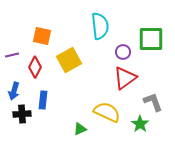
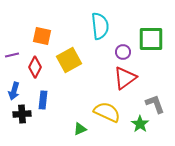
gray L-shape: moved 2 px right, 2 px down
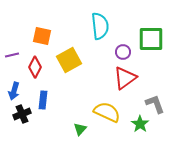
black cross: rotated 18 degrees counterclockwise
green triangle: rotated 24 degrees counterclockwise
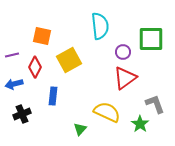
blue arrow: moved 7 px up; rotated 60 degrees clockwise
blue rectangle: moved 10 px right, 4 px up
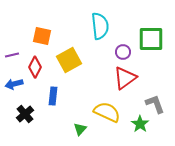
black cross: moved 3 px right; rotated 18 degrees counterclockwise
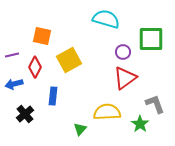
cyan semicircle: moved 6 px right, 7 px up; rotated 68 degrees counterclockwise
yellow semicircle: rotated 28 degrees counterclockwise
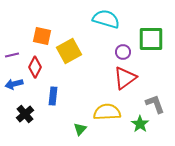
yellow square: moved 9 px up
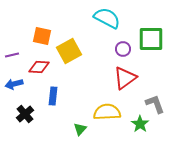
cyan semicircle: moved 1 px right, 1 px up; rotated 12 degrees clockwise
purple circle: moved 3 px up
red diamond: moved 4 px right; rotated 65 degrees clockwise
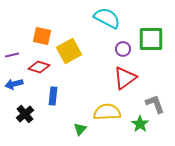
red diamond: rotated 15 degrees clockwise
